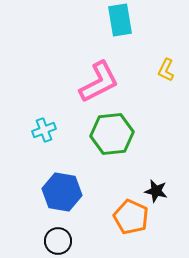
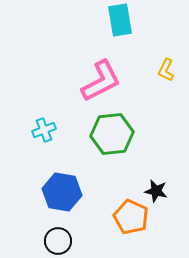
pink L-shape: moved 2 px right, 1 px up
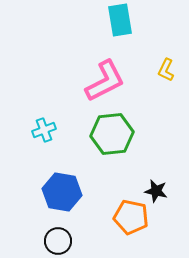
pink L-shape: moved 4 px right
orange pentagon: rotated 12 degrees counterclockwise
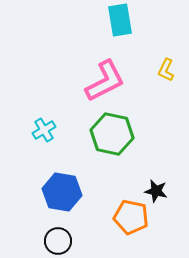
cyan cross: rotated 10 degrees counterclockwise
green hexagon: rotated 18 degrees clockwise
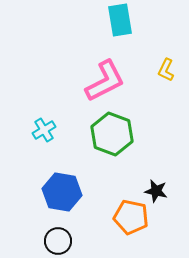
green hexagon: rotated 9 degrees clockwise
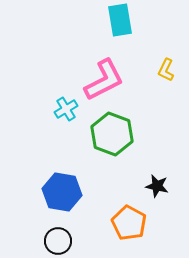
pink L-shape: moved 1 px left, 1 px up
cyan cross: moved 22 px right, 21 px up
black star: moved 1 px right, 5 px up
orange pentagon: moved 2 px left, 6 px down; rotated 16 degrees clockwise
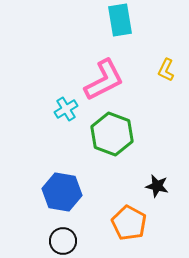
black circle: moved 5 px right
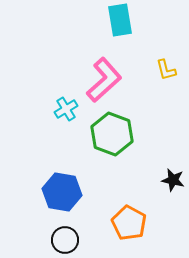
yellow L-shape: rotated 40 degrees counterclockwise
pink L-shape: rotated 15 degrees counterclockwise
black star: moved 16 px right, 6 px up
black circle: moved 2 px right, 1 px up
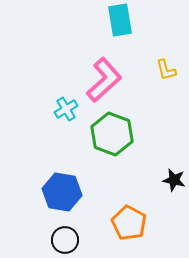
black star: moved 1 px right
